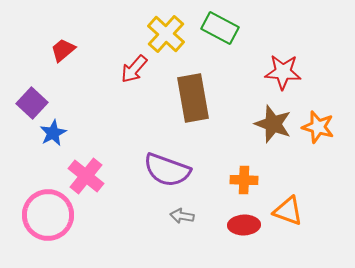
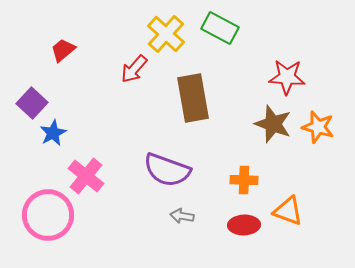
red star: moved 4 px right, 5 px down
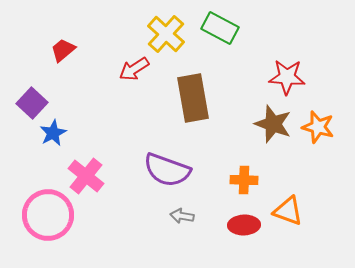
red arrow: rotated 16 degrees clockwise
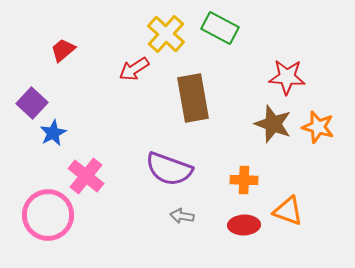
purple semicircle: moved 2 px right, 1 px up
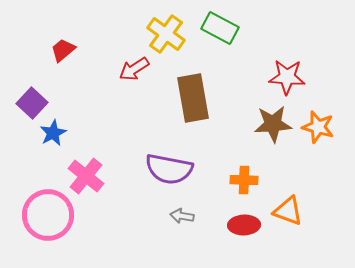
yellow cross: rotated 6 degrees counterclockwise
brown star: rotated 24 degrees counterclockwise
purple semicircle: rotated 9 degrees counterclockwise
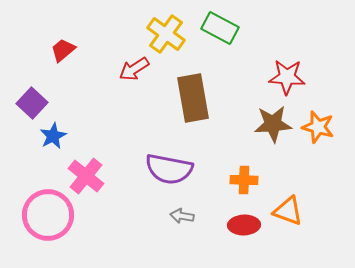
blue star: moved 3 px down
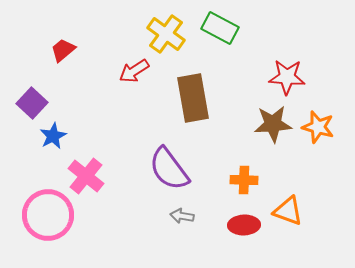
red arrow: moved 2 px down
purple semicircle: rotated 42 degrees clockwise
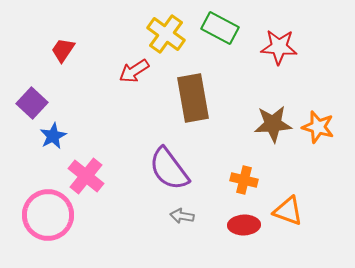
red trapezoid: rotated 16 degrees counterclockwise
red star: moved 8 px left, 30 px up
orange cross: rotated 12 degrees clockwise
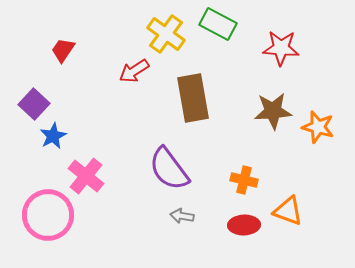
green rectangle: moved 2 px left, 4 px up
red star: moved 2 px right, 1 px down
purple square: moved 2 px right, 1 px down
brown star: moved 13 px up
